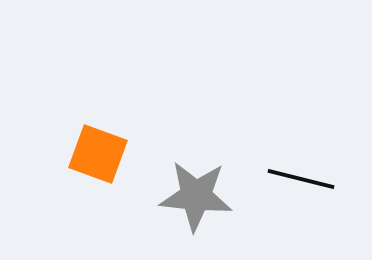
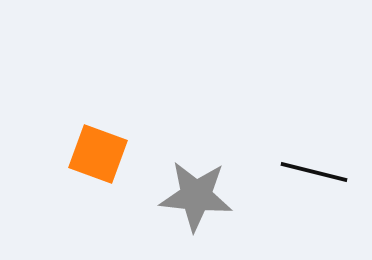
black line: moved 13 px right, 7 px up
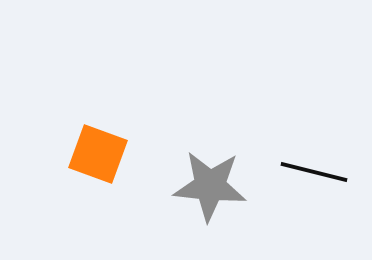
gray star: moved 14 px right, 10 px up
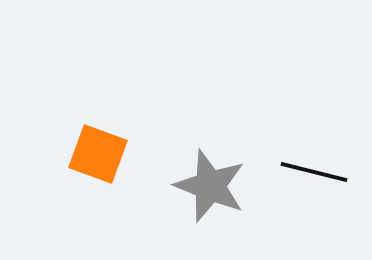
gray star: rotated 16 degrees clockwise
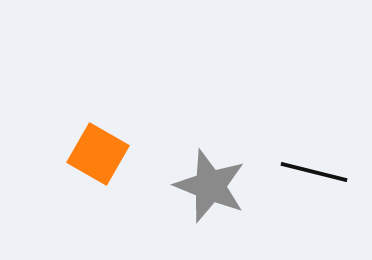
orange square: rotated 10 degrees clockwise
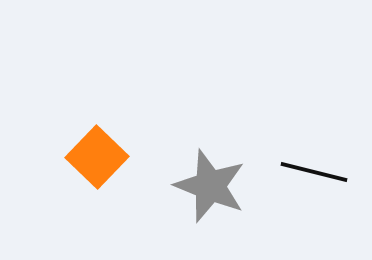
orange square: moved 1 px left, 3 px down; rotated 14 degrees clockwise
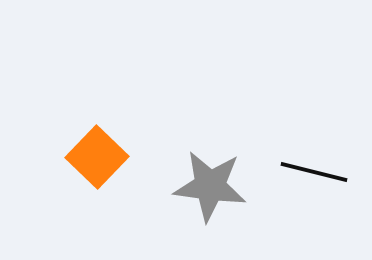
gray star: rotated 14 degrees counterclockwise
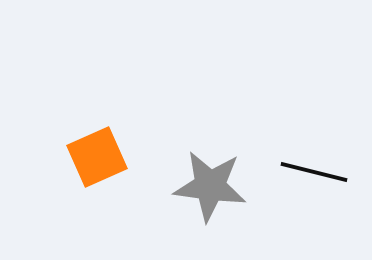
orange square: rotated 22 degrees clockwise
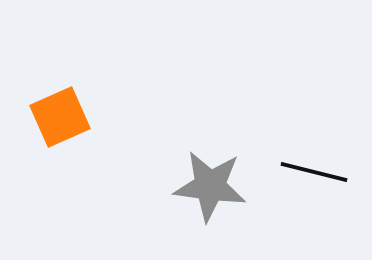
orange square: moved 37 px left, 40 px up
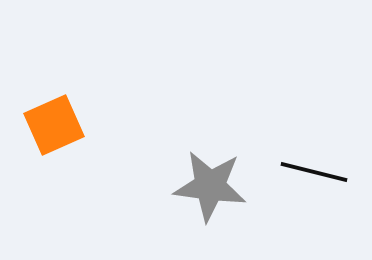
orange square: moved 6 px left, 8 px down
